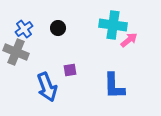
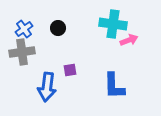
cyan cross: moved 1 px up
pink arrow: rotated 18 degrees clockwise
gray cross: moved 6 px right; rotated 30 degrees counterclockwise
blue arrow: rotated 28 degrees clockwise
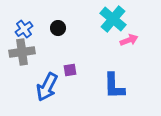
cyan cross: moved 5 px up; rotated 32 degrees clockwise
blue arrow: rotated 20 degrees clockwise
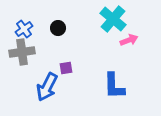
purple square: moved 4 px left, 2 px up
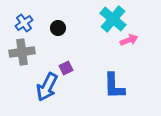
blue cross: moved 6 px up
purple square: rotated 16 degrees counterclockwise
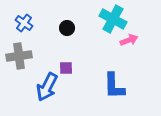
cyan cross: rotated 12 degrees counterclockwise
blue cross: rotated 18 degrees counterclockwise
black circle: moved 9 px right
gray cross: moved 3 px left, 4 px down
purple square: rotated 24 degrees clockwise
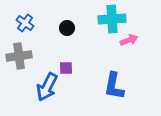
cyan cross: moved 1 px left; rotated 32 degrees counterclockwise
blue cross: moved 1 px right
blue L-shape: rotated 12 degrees clockwise
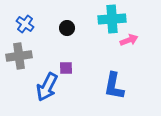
blue cross: moved 1 px down
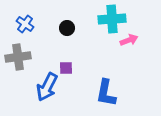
gray cross: moved 1 px left, 1 px down
blue L-shape: moved 8 px left, 7 px down
